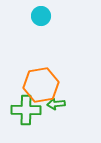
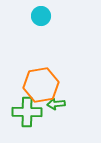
green cross: moved 1 px right, 2 px down
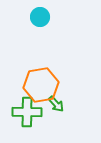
cyan circle: moved 1 px left, 1 px down
green arrow: rotated 126 degrees counterclockwise
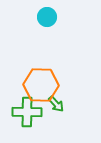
cyan circle: moved 7 px right
orange hexagon: rotated 12 degrees clockwise
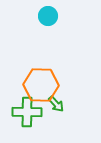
cyan circle: moved 1 px right, 1 px up
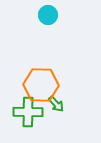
cyan circle: moved 1 px up
green cross: moved 1 px right
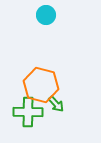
cyan circle: moved 2 px left
orange hexagon: rotated 12 degrees clockwise
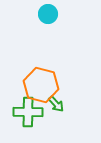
cyan circle: moved 2 px right, 1 px up
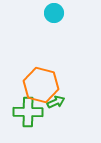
cyan circle: moved 6 px right, 1 px up
green arrow: moved 2 px up; rotated 72 degrees counterclockwise
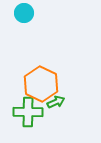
cyan circle: moved 30 px left
orange hexagon: moved 1 px up; rotated 12 degrees clockwise
